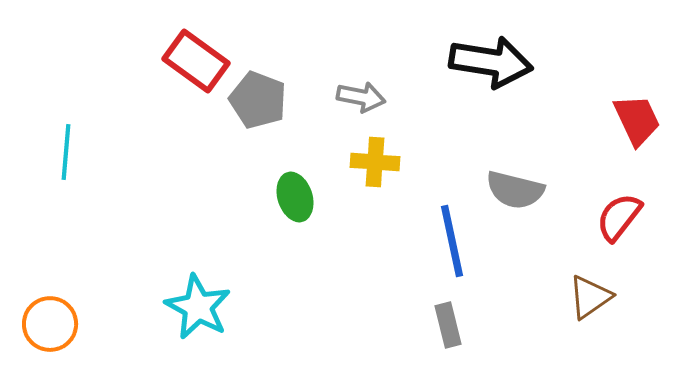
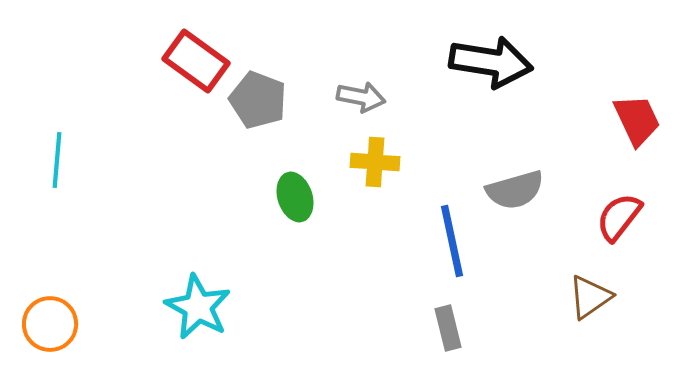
cyan line: moved 9 px left, 8 px down
gray semicircle: rotated 30 degrees counterclockwise
gray rectangle: moved 3 px down
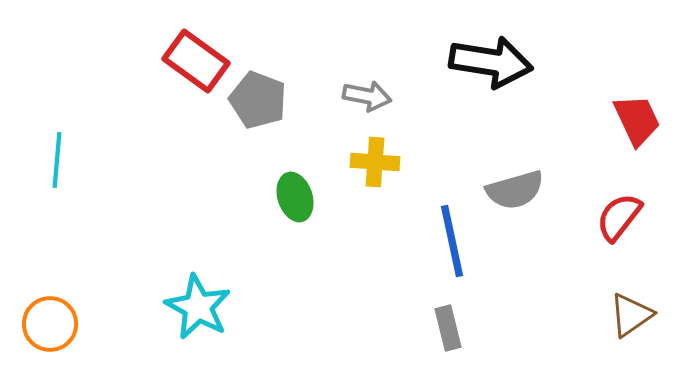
gray arrow: moved 6 px right, 1 px up
brown triangle: moved 41 px right, 18 px down
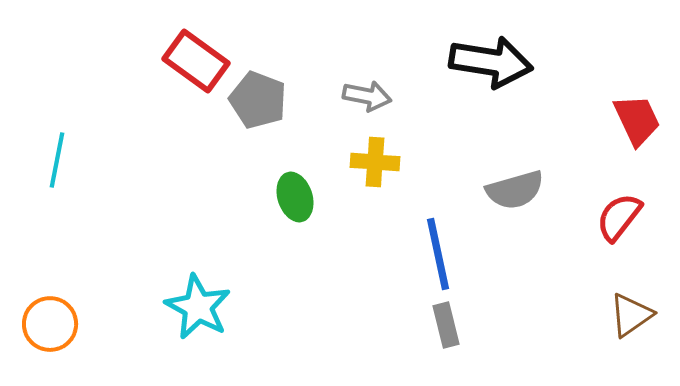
cyan line: rotated 6 degrees clockwise
blue line: moved 14 px left, 13 px down
gray rectangle: moved 2 px left, 3 px up
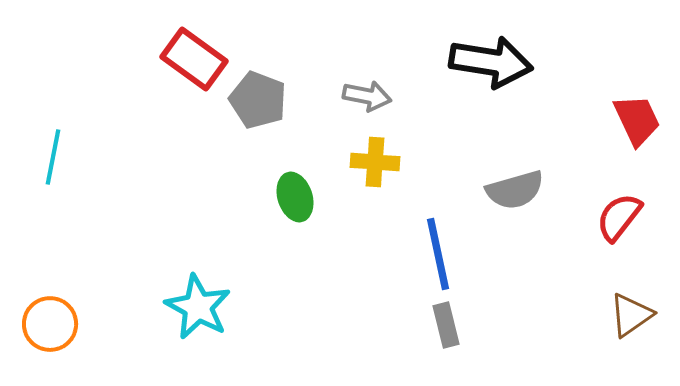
red rectangle: moved 2 px left, 2 px up
cyan line: moved 4 px left, 3 px up
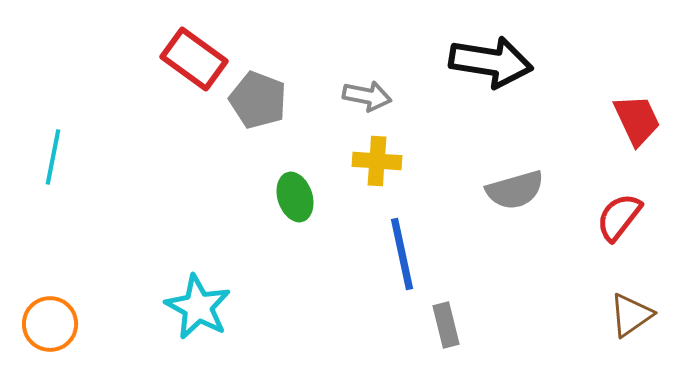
yellow cross: moved 2 px right, 1 px up
blue line: moved 36 px left
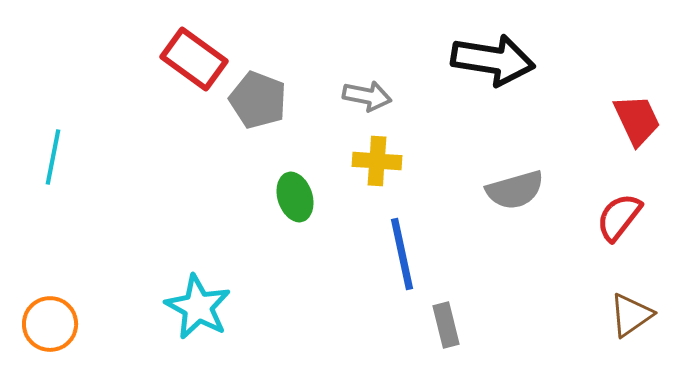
black arrow: moved 2 px right, 2 px up
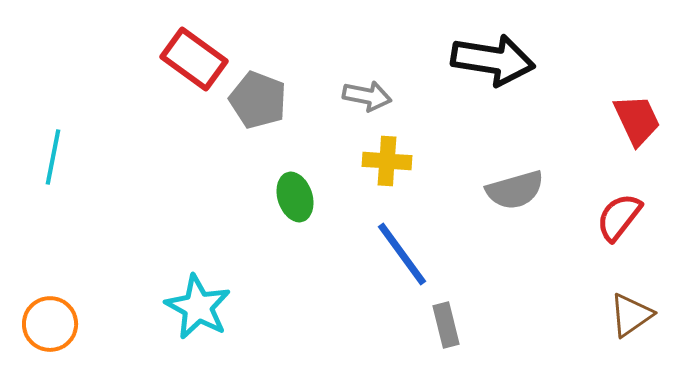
yellow cross: moved 10 px right
blue line: rotated 24 degrees counterclockwise
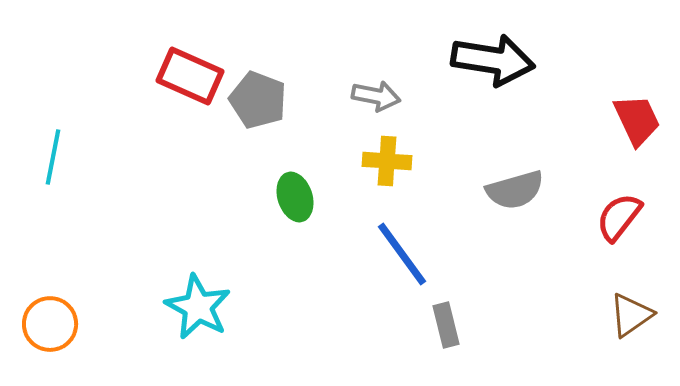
red rectangle: moved 4 px left, 17 px down; rotated 12 degrees counterclockwise
gray arrow: moved 9 px right
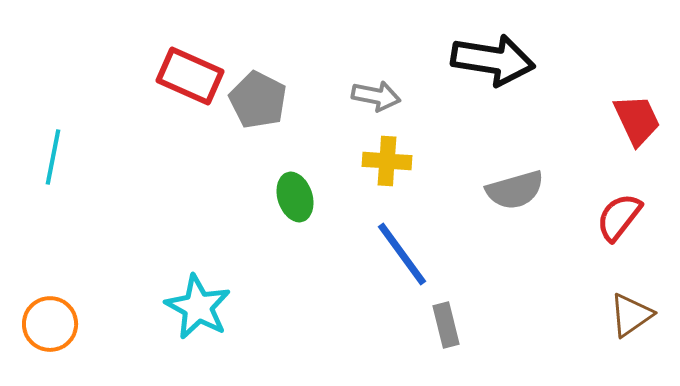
gray pentagon: rotated 6 degrees clockwise
